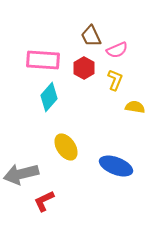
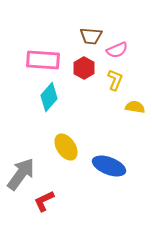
brown trapezoid: rotated 60 degrees counterclockwise
blue ellipse: moved 7 px left
gray arrow: rotated 140 degrees clockwise
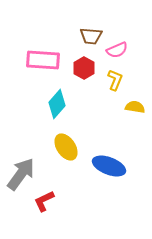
cyan diamond: moved 8 px right, 7 px down
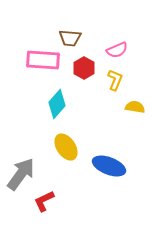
brown trapezoid: moved 21 px left, 2 px down
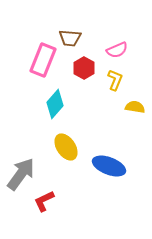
pink rectangle: rotated 72 degrees counterclockwise
cyan diamond: moved 2 px left
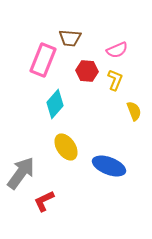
red hexagon: moved 3 px right, 3 px down; rotated 25 degrees counterclockwise
yellow semicircle: moved 1 px left, 4 px down; rotated 60 degrees clockwise
gray arrow: moved 1 px up
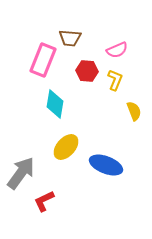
cyan diamond: rotated 32 degrees counterclockwise
yellow ellipse: rotated 76 degrees clockwise
blue ellipse: moved 3 px left, 1 px up
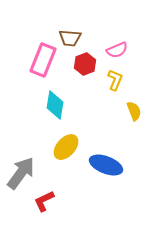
red hexagon: moved 2 px left, 7 px up; rotated 25 degrees counterclockwise
cyan diamond: moved 1 px down
